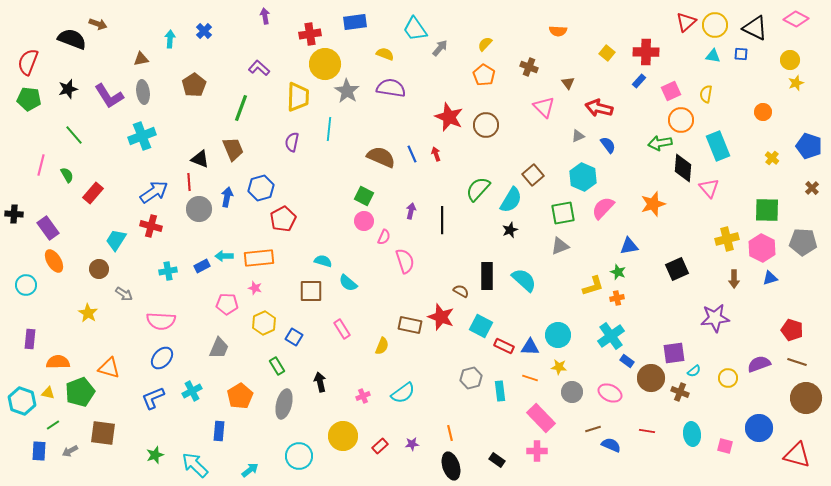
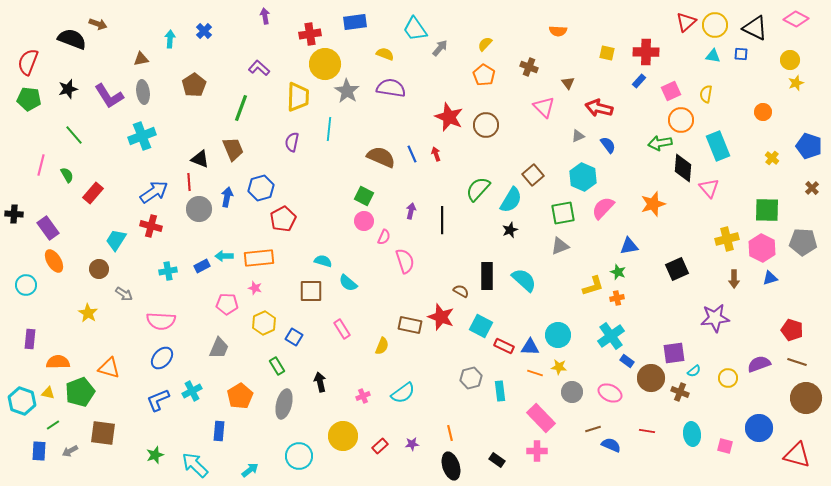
yellow square at (607, 53): rotated 28 degrees counterclockwise
orange line at (530, 378): moved 5 px right, 5 px up
blue L-shape at (153, 398): moved 5 px right, 2 px down
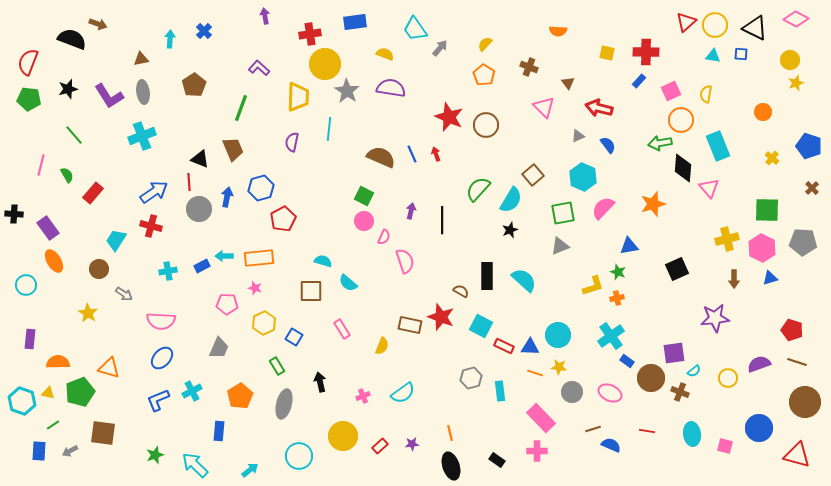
brown circle at (806, 398): moved 1 px left, 4 px down
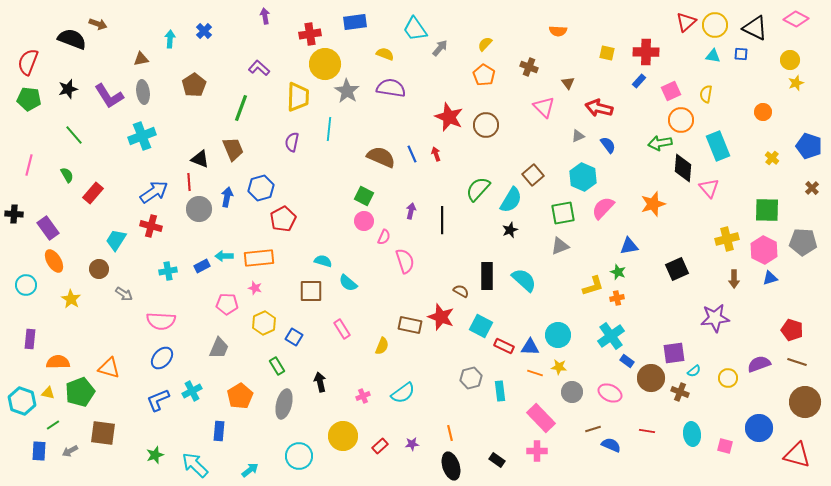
pink line at (41, 165): moved 12 px left
pink hexagon at (762, 248): moved 2 px right, 2 px down
yellow star at (88, 313): moved 17 px left, 14 px up
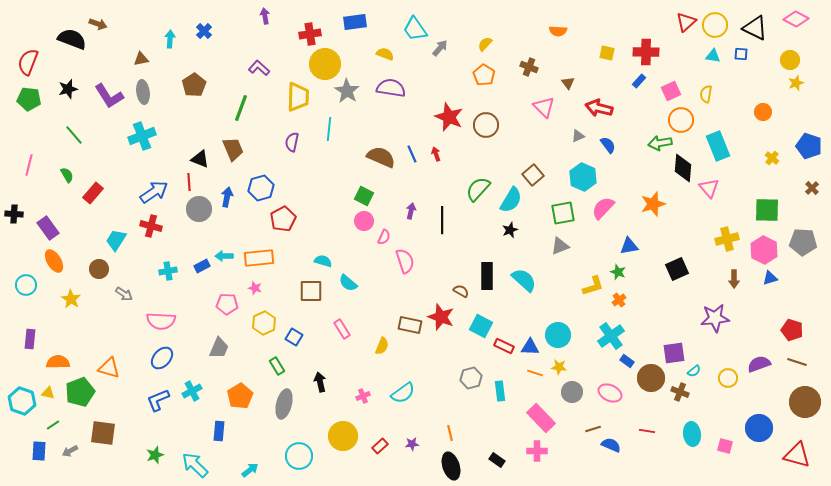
orange cross at (617, 298): moved 2 px right, 2 px down; rotated 24 degrees counterclockwise
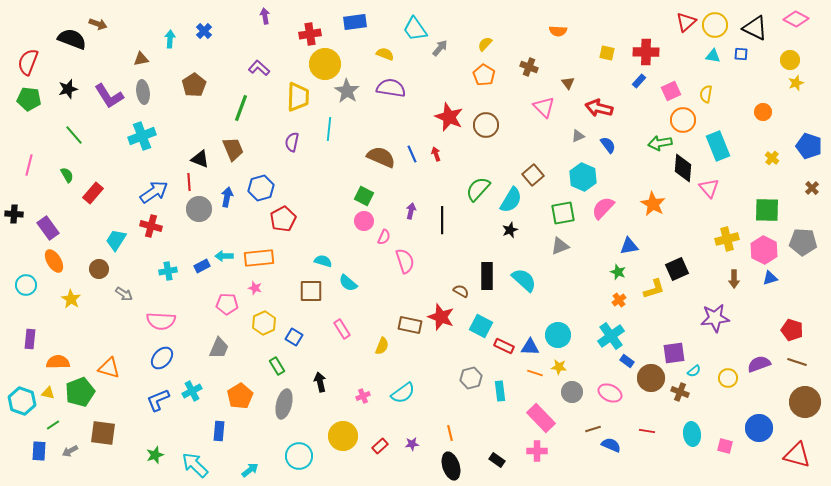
orange circle at (681, 120): moved 2 px right
orange star at (653, 204): rotated 25 degrees counterclockwise
yellow L-shape at (593, 286): moved 61 px right, 3 px down
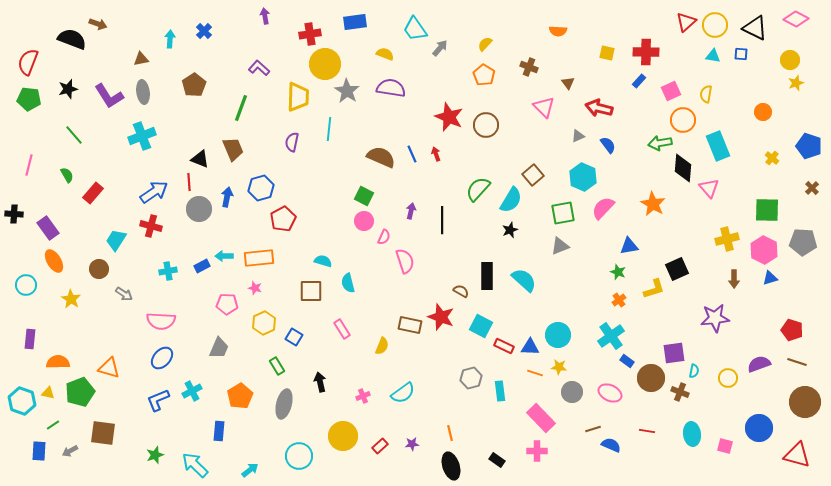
cyan semicircle at (348, 283): rotated 36 degrees clockwise
cyan semicircle at (694, 371): rotated 40 degrees counterclockwise
